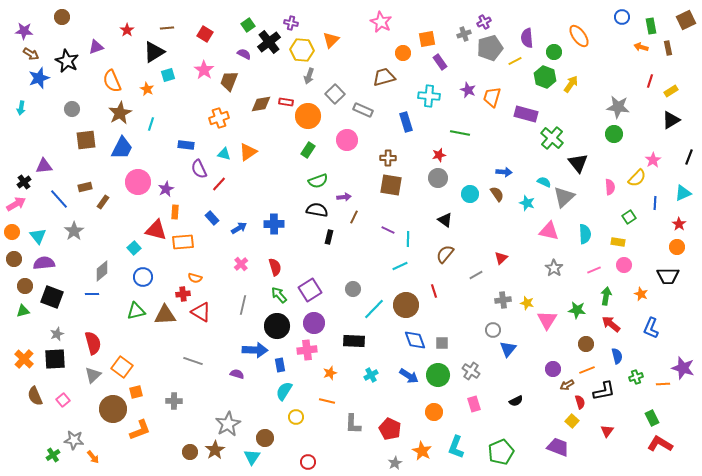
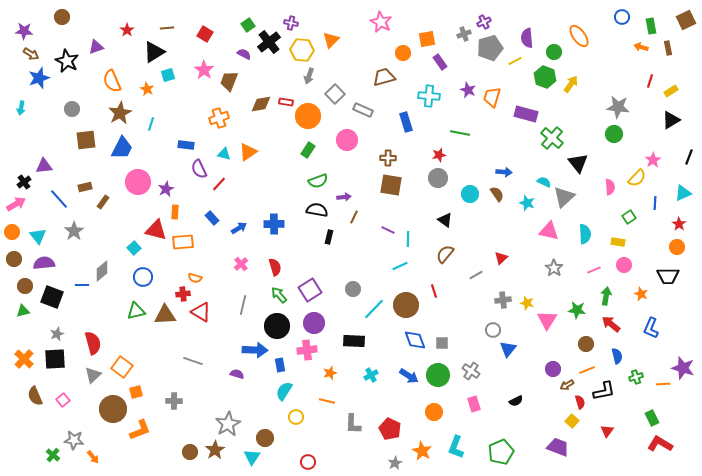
blue line at (92, 294): moved 10 px left, 9 px up
green cross at (53, 455): rotated 16 degrees counterclockwise
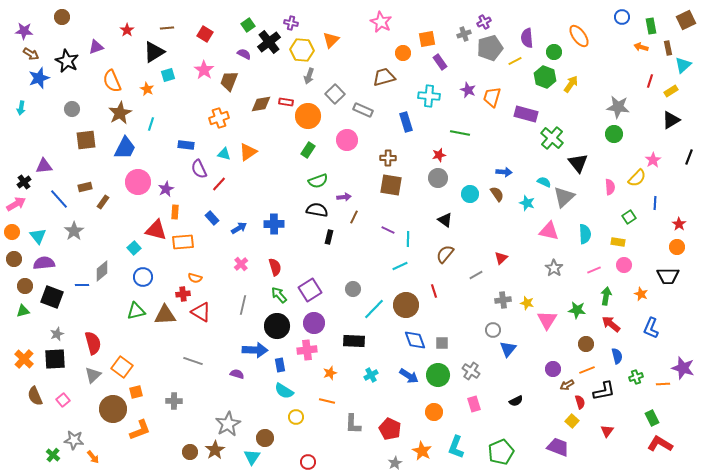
blue trapezoid at (122, 148): moved 3 px right
cyan triangle at (683, 193): moved 128 px up; rotated 18 degrees counterclockwise
cyan semicircle at (284, 391): rotated 90 degrees counterclockwise
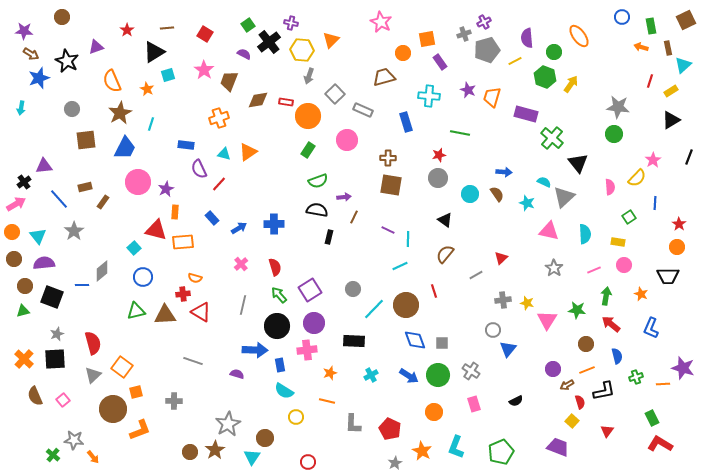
gray pentagon at (490, 48): moved 3 px left, 2 px down
brown diamond at (261, 104): moved 3 px left, 4 px up
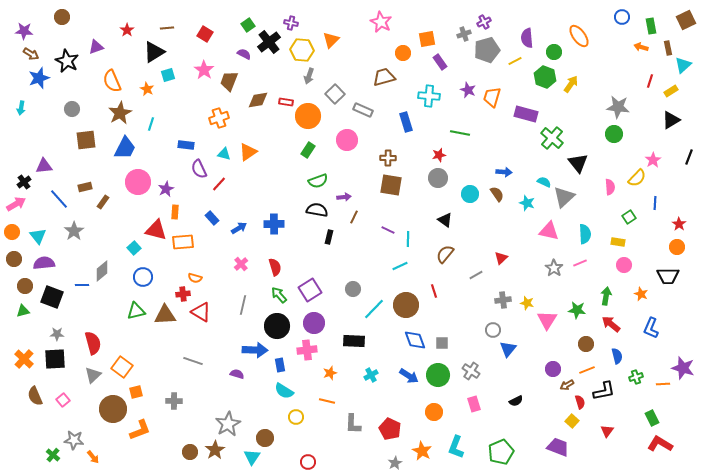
pink line at (594, 270): moved 14 px left, 7 px up
gray star at (57, 334): rotated 24 degrees clockwise
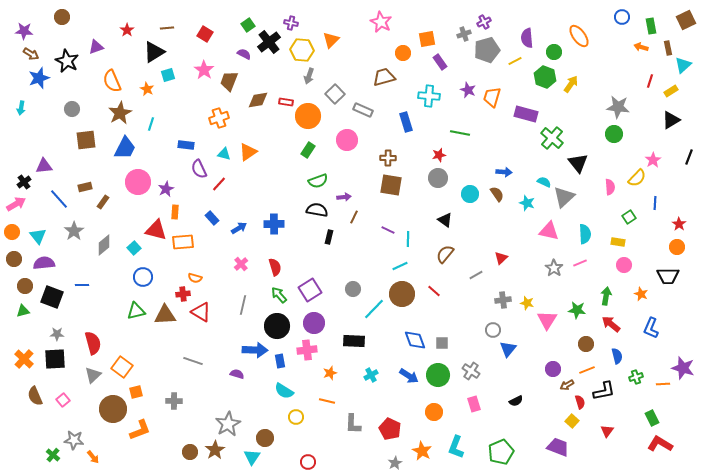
gray diamond at (102, 271): moved 2 px right, 26 px up
red line at (434, 291): rotated 32 degrees counterclockwise
brown circle at (406, 305): moved 4 px left, 11 px up
blue rectangle at (280, 365): moved 4 px up
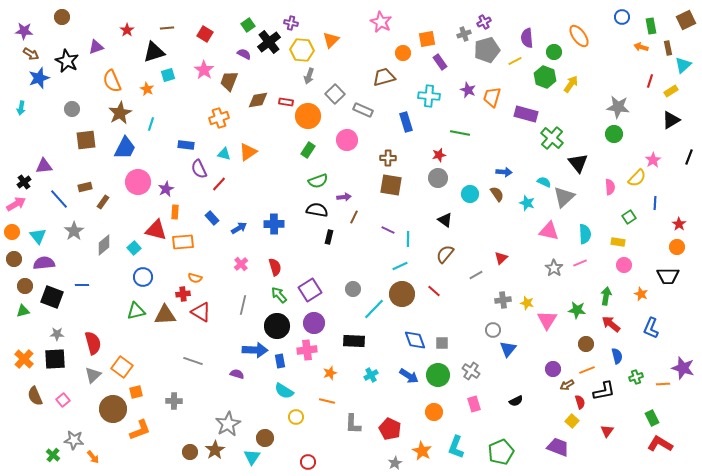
black triangle at (154, 52): rotated 15 degrees clockwise
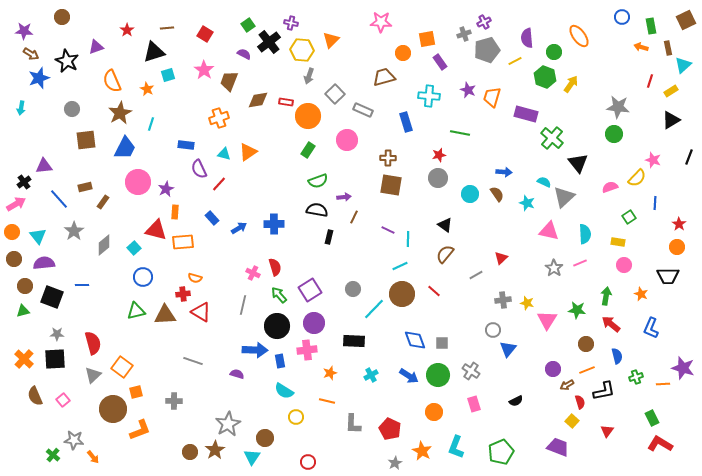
pink star at (381, 22): rotated 25 degrees counterclockwise
pink star at (653, 160): rotated 21 degrees counterclockwise
pink semicircle at (610, 187): rotated 105 degrees counterclockwise
black triangle at (445, 220): moved 5 px down
pink cross at (241, 264): moved 12 px right, 9 px down; rotated 24 degrees counterclockwise
